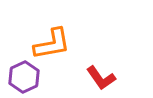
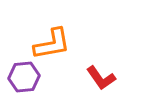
purple hexagon: rotated 20 degrees clockwise
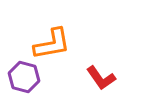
purple hexagon: rotated 20 degrees clockwise
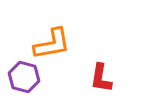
red L-shape: rotated 44 degrees clockwise
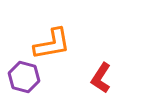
red L-shape: rotated 24 degrees clockwise
